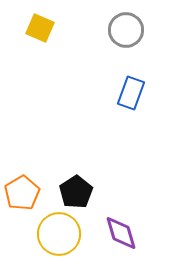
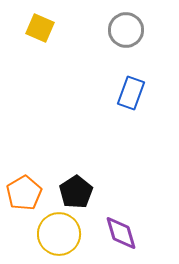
orange pentagon: moved 2 px right
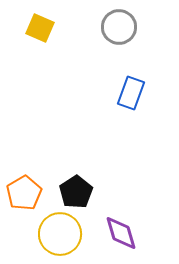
gray circle: moved 7 px left, 3 px up
yellow circle: moved 1 px right
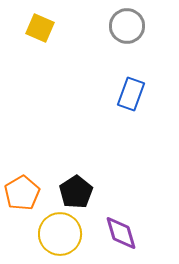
gray circle: moved 8 px right, 1 px up
blue rectangle: moved 1 px down
orange pentagon: moved 2 px left
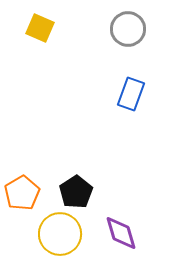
gray circle: moved 1 px right, 3 px down
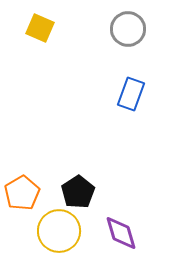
black pentagon: moved 2 px right
yellow circle: moved 1 px left, 3 px up
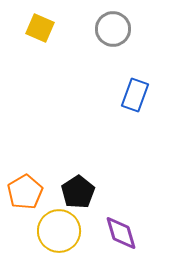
gray circle: moved 15 px left
blue rectangle: moved 4 px right, 1 px down
orange pentagon: moved 3 px right, 1 px up
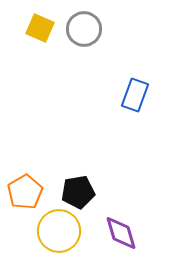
gray circle: moved 29 px left
black pentagon: rotated 24 degrees clockwise
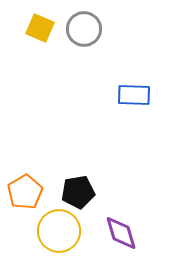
blue rectangle: moved 1 px left; rotated 72 degrees clockwise
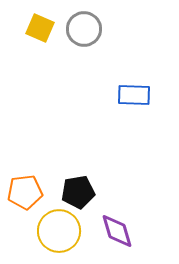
orange pentagon: rotated 24 degrees clockwise
purple diamond: moved 4 px left, 2 px up
